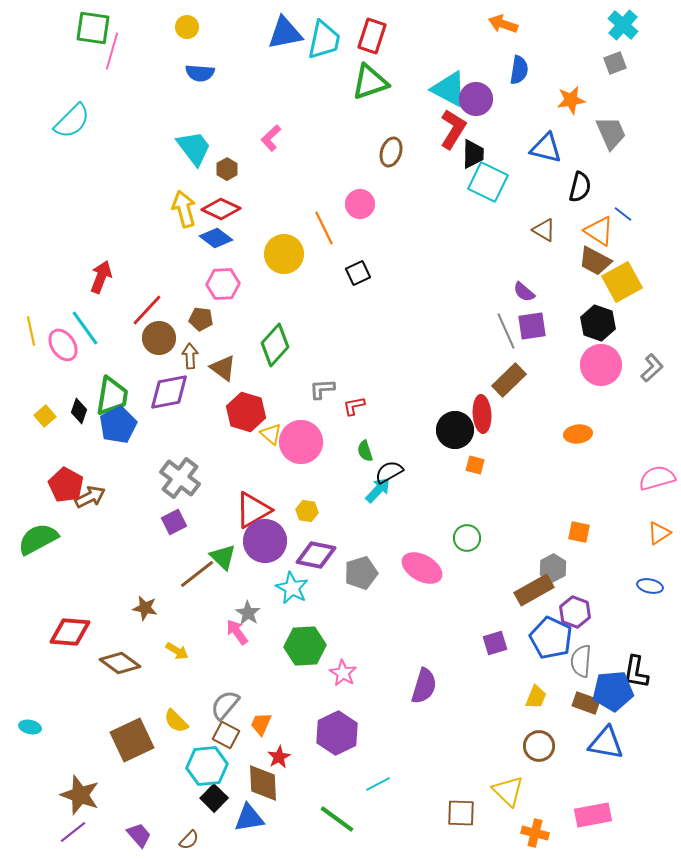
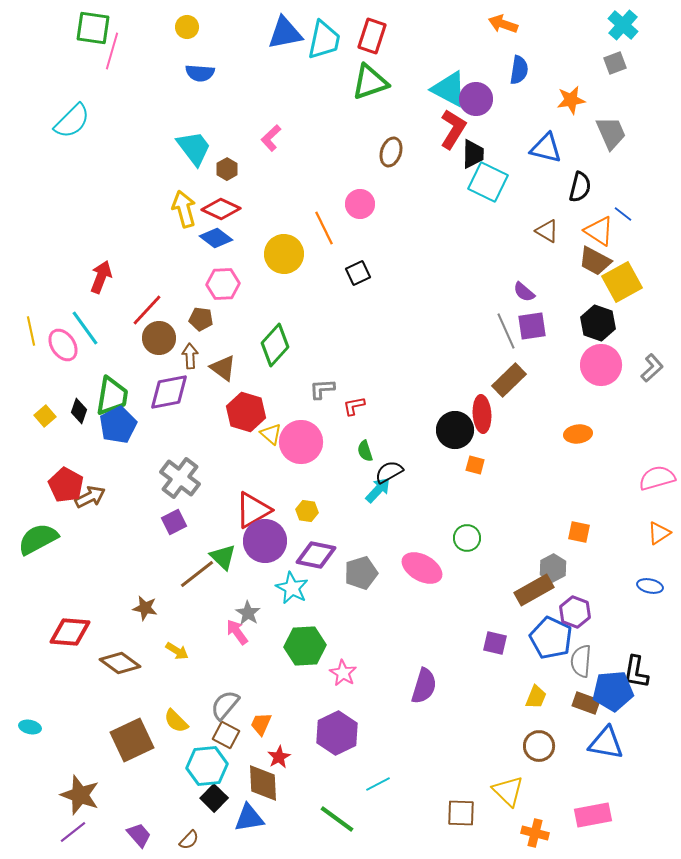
brown triangle at (544, 230): moved 3 px right, 1 px down
purple square at (495, 643): rotated 30 degrees clockwise
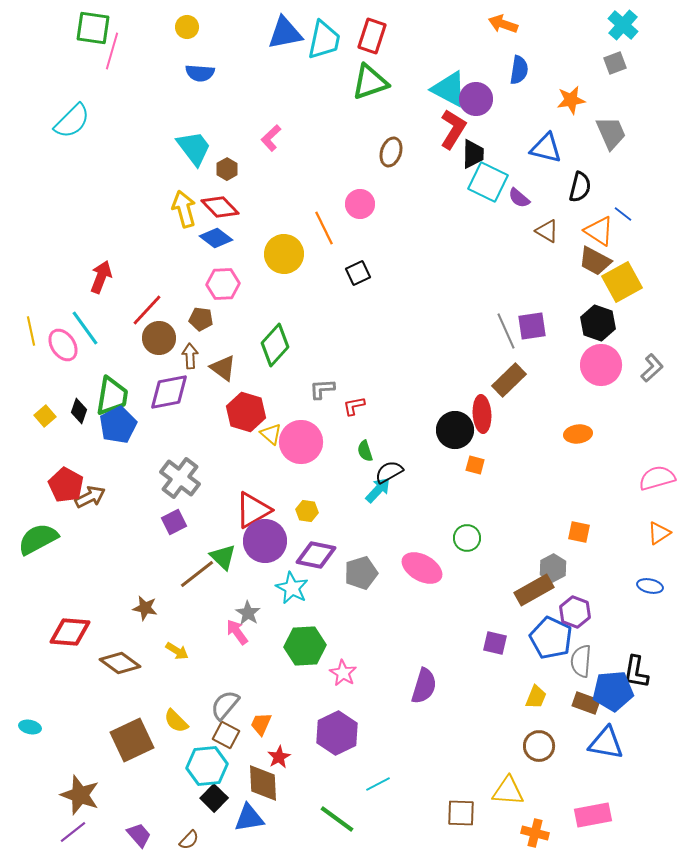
red diamond at (221, 209): moved 1 px left, 2 px up; rotated 21 degrees clockwise
purple semicircle at (524, 292): moved 5 px left, 94 px up
yellow triangle at (508, 791): rotated 40 degrees counterclockwise
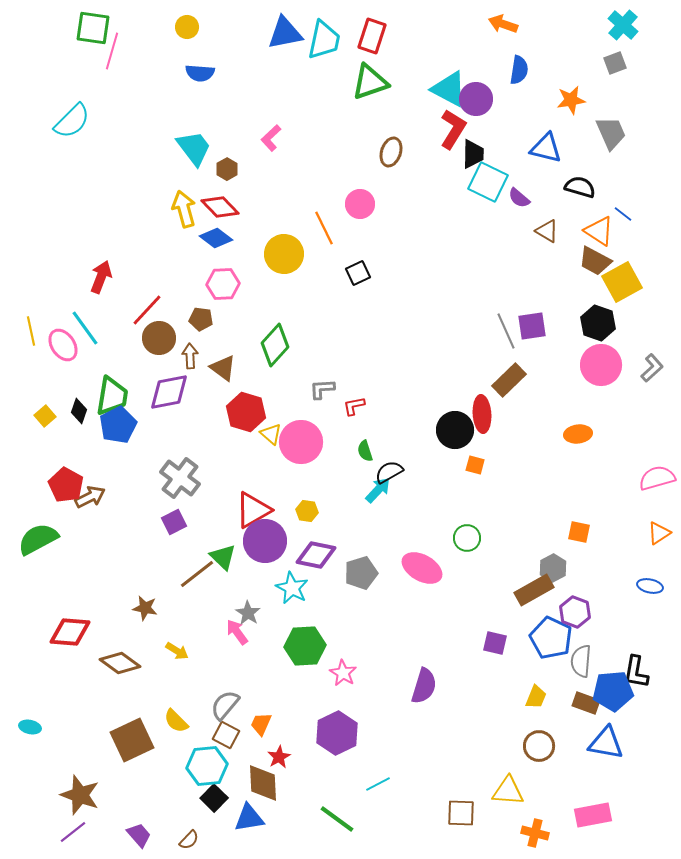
black semicircle at (580, 187): rotated 88 degrees counterclockwise
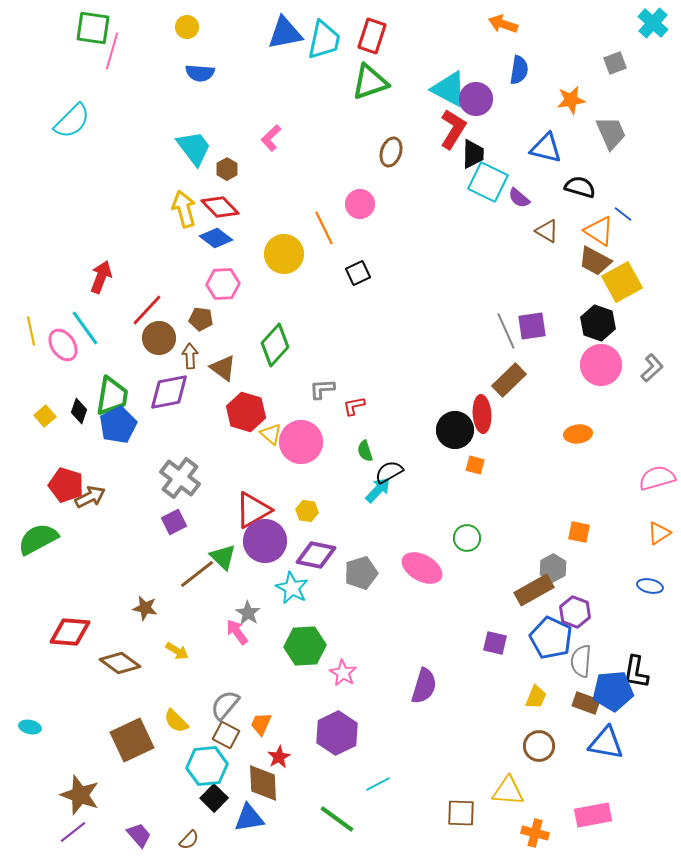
cyan cross at (623, 25): moved 30 px right, 2 px up
red pentagon at (66, 485): rotated 12 degrees counterclockwise
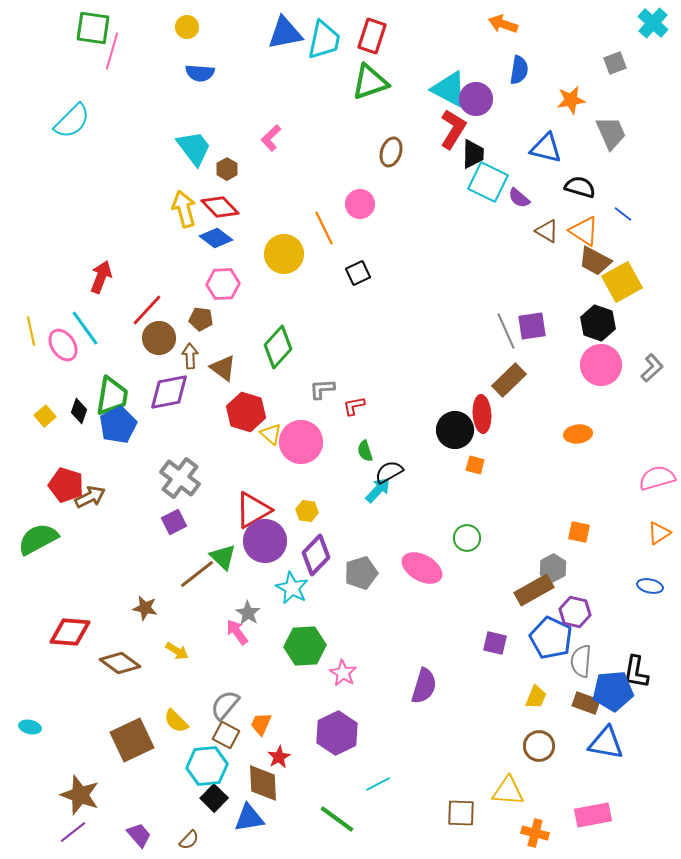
orange triangle at (599, 231): moved 15 px left
green diamond at (275, 345): moved 3 px right, 2 px down
purple diamond at (316, 555): rotated 57 degrees counterclockwise
purple hexagon at (575, 612): rotated 8 degrees counterclockwise
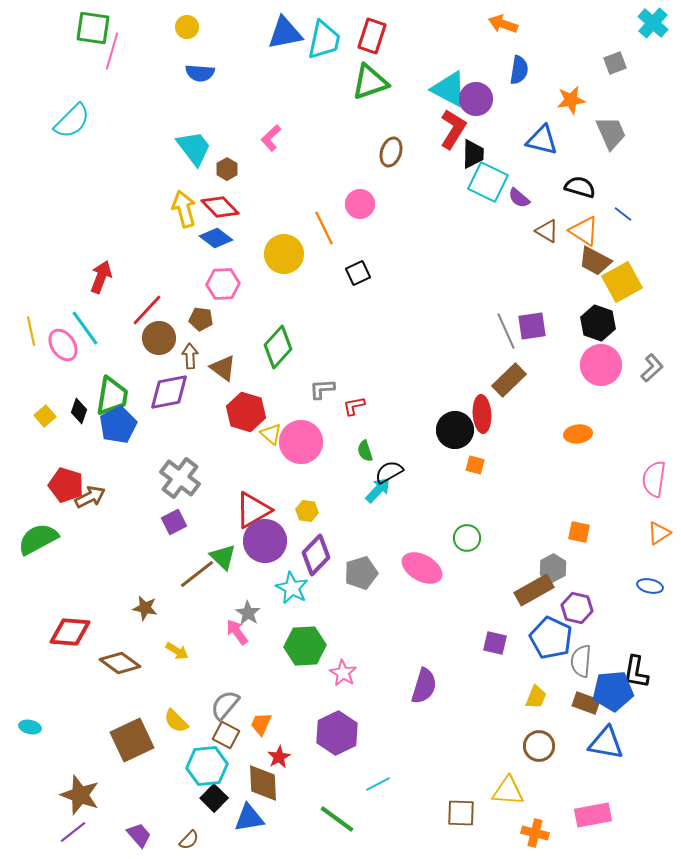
blue triangle at (546, 148): moved 4 px left, 8 px up
pink semicircle at (657, 478): moved 3 px left, 1 px down; rotated 66 degrees counterclockwise
purple hexagon at (575, 612): moved 2 px right, 4 px up
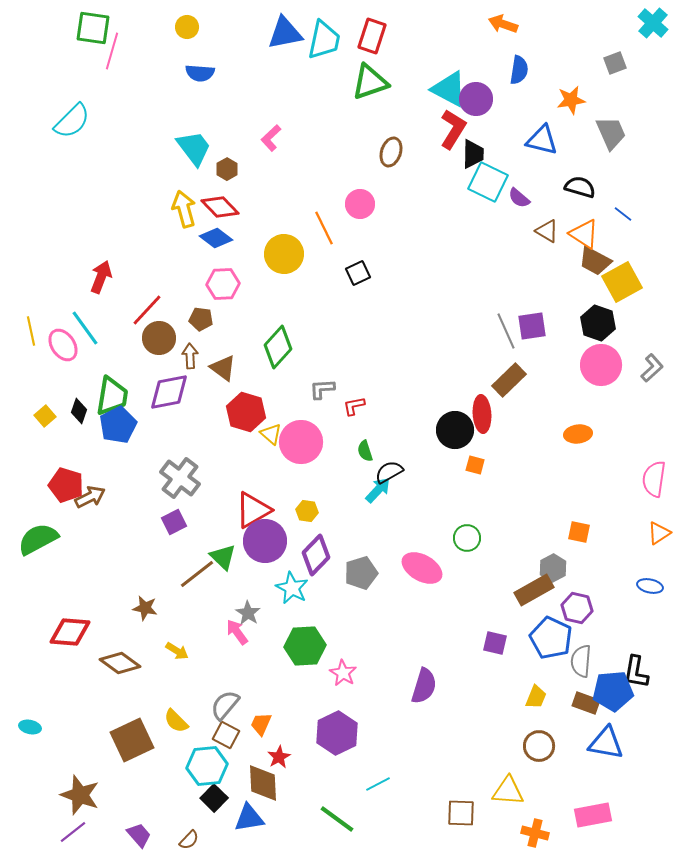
orange triangle at (584, 231): moved 3 px down
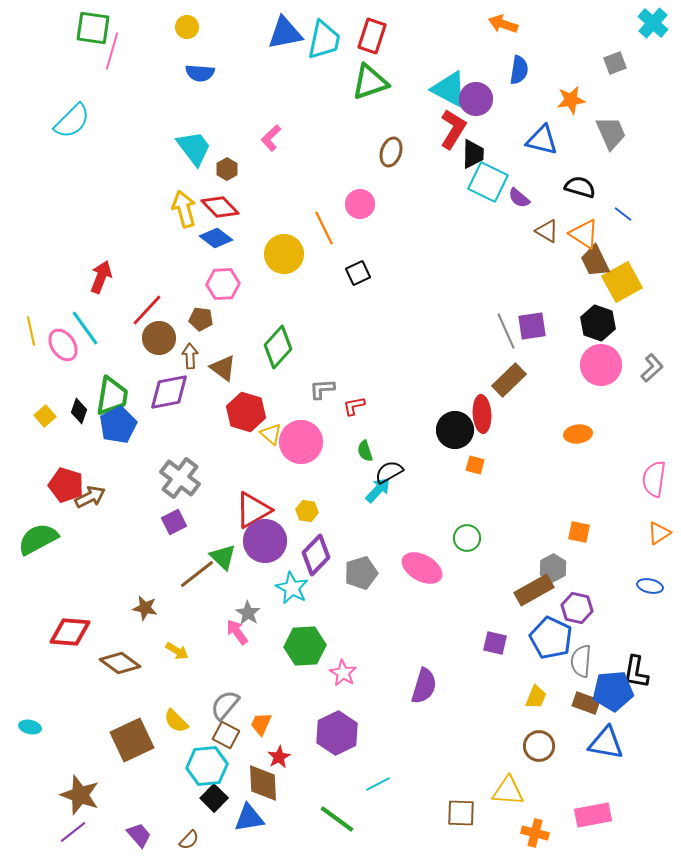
brown trapezoid at (595, 261): rotated 36 degrees clockwise
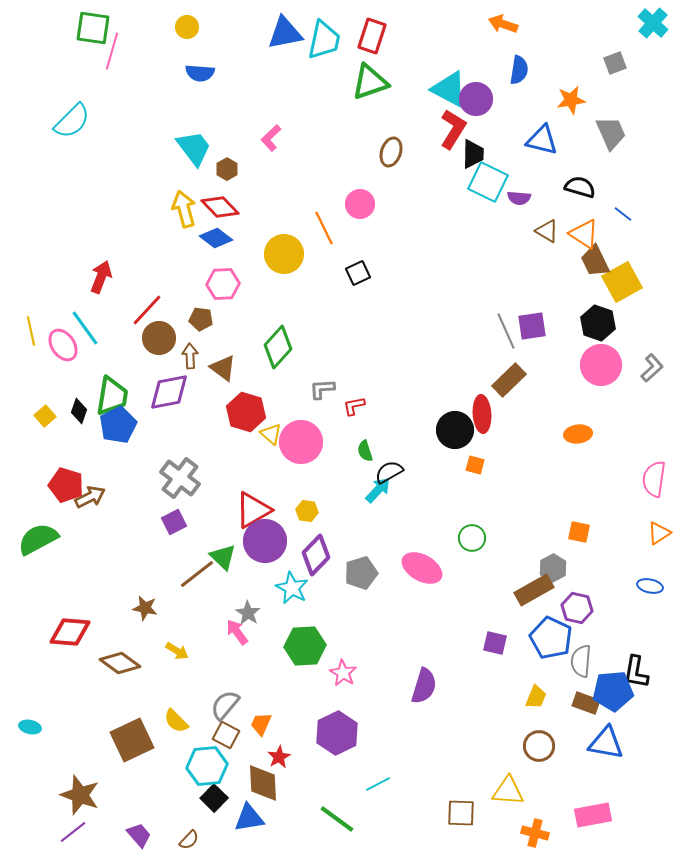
purple semicircle at (519, 198): rotated 35 degrees counterclockwise
green circle at (467, 538): moved 5 px right
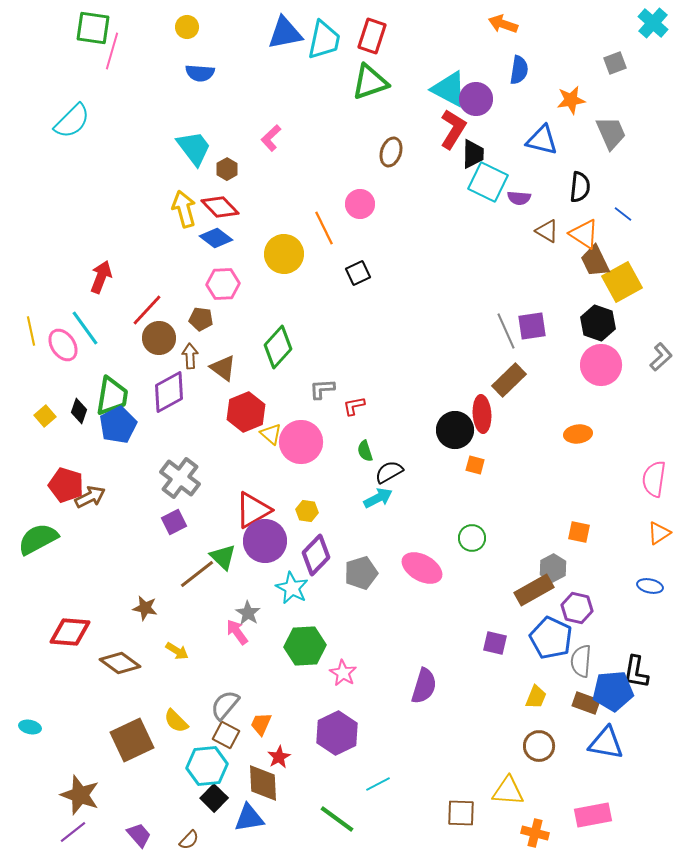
black semicircle at (580, 187): rotated 80 degrees clockwise
gray L-shape at (652, 368): moved 9 px right, 11 px up
purple diamond at (169, 392): rotated 18 degrees counterclockwise
red hexagon at (246, 412): rotated 21 degrees clockwise
cyan arrow at (378, 490): moved 8 px down; rotated 20 degrees clockwise
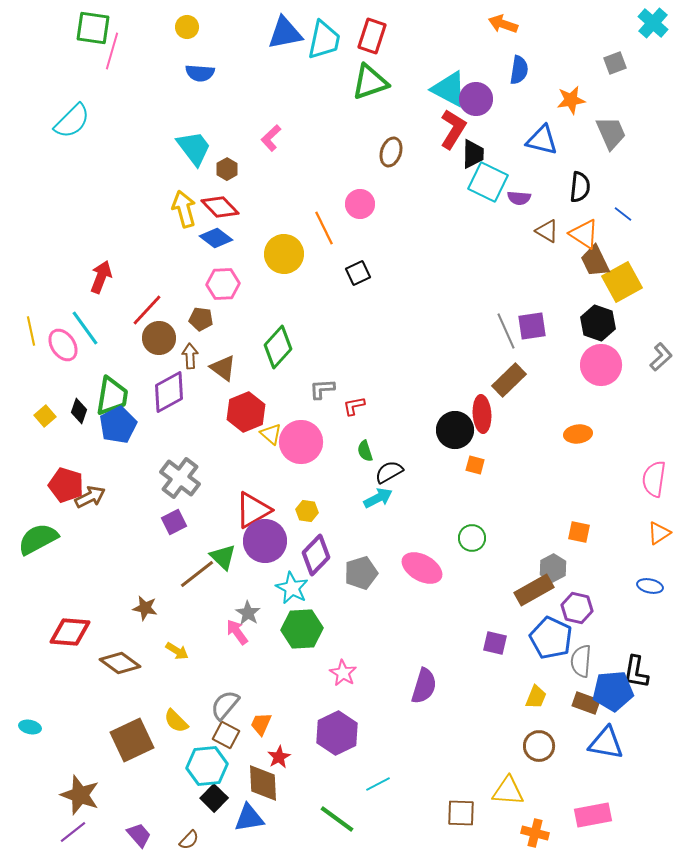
green hexagon at (305, 646): moved 3 px left, 17 px up
